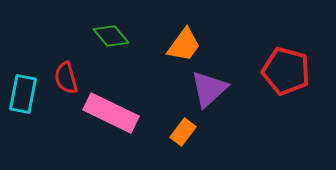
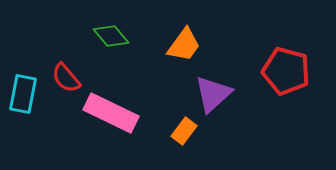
red semicircle: rotated 24 degrees counterclockwise
purple triangle: moved 4 px right, 5 px down
orange rectangle: moved 1 px right, 1 px up
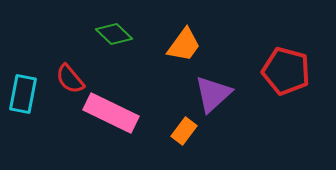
green diamond: moved 3 px right, 2 px up; rotated 6 degrees counterclockwise
red semicircle: moved 4 px right, 1 px down
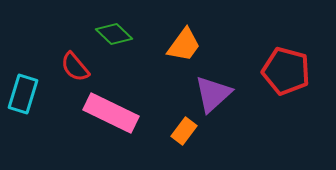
red semicircle: moved 5 px right, 12 px up
cyan rectangle: rotated 6 degrees clockwise
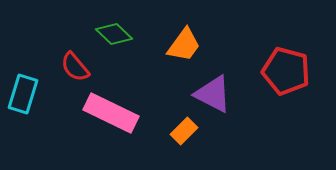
purple triangle: rotated 51 degrees counterclockwise
orange rectangle: rotated 8 degrees clockwise
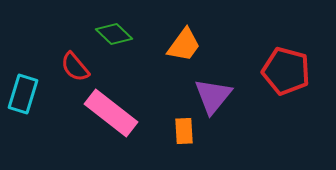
purple triangle: moved 2 px down; rotated 42 degrees clockwise
pink rectangle: rotated 12 degrees clockwise
orange rectangle: rotated 48 degrees counterclockwise
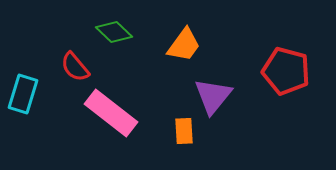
green diamond: moved 2 px up
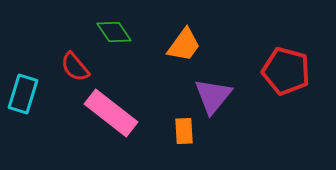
green diamond: rotated 12 degrees clockwise
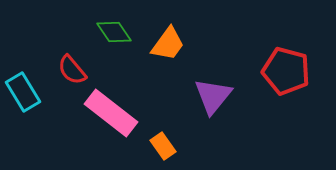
orange trapezoid: moved 16 px left, 1 px up
red semicircle: moved 3 px left, 3 px down
cyan rectangle: moved 2 px up; rotated 48 degrees counterclockwise
orange rectangle: moved 21 px left, 15 px down; rotated 32 degrees counterclockwise
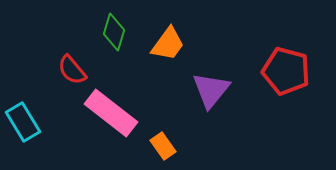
green diamond: rotated 51 degrees clockwise
cyan rectangle: moved 30 px down
purple triangle: moved 2 px left, 6 px up
